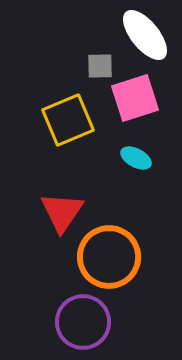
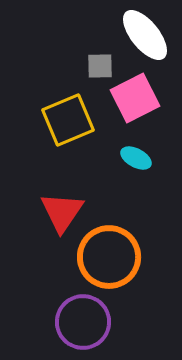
pink square: rotated 9 degrees counterclockwise
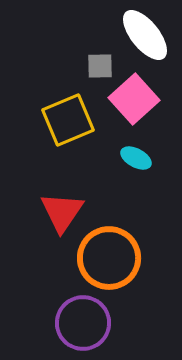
pink square: moved 1 px left, 1 px down; rotated 15 degrees counterclockwise
orange circle: moved 1 px down
purple circle: moved 1 px down
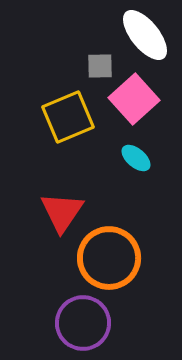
yellow square: moved 3 px up
cyan ellipse: rotated 12 degrees clockwise
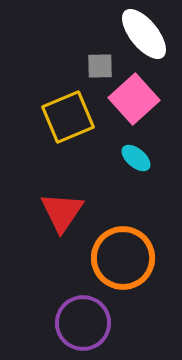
white ellipse: moved 1 px left, 1 px up
orange circle: moved 14 px right
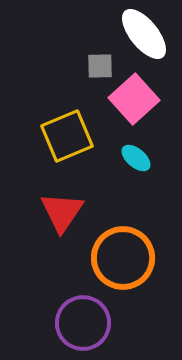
yellow square: moved 1 px left, 19 px down
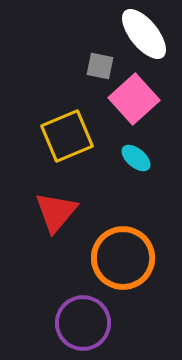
gray square: rotated 12 degrees clockwise
red triangle: moved 6 px left; rotated 6 degrees clockwise
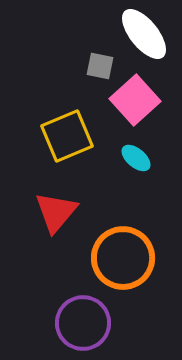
pink square: moved 1 px right, 1 px down
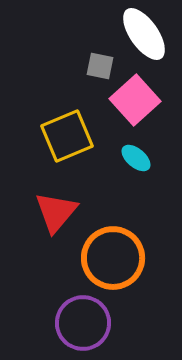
white ellipse: rotated 4 degrees clockwise
orange circle: moved 10 px left
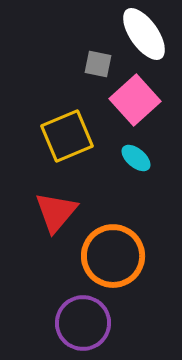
gray square: moved 2 px left, 2 px up
orange circle: moved 2 px up
